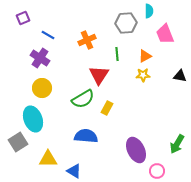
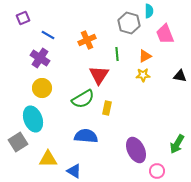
gray hexagon: moved 3 px right; rotated 20 degrees clockwise
yellow rectangle: rotated 16 degrees counterclockwise
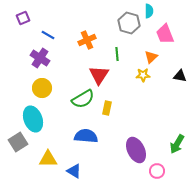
orange triangle: moved 6 px right, 1 px down; rotated 16 degrees counterclockwise
